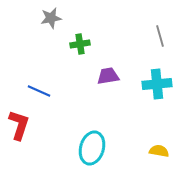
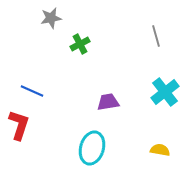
gray line: moved 4 px left
green cross: rotated 18 degrees counterclockwise
purple trapezoid: moved 26 px down
cyan cross: moved 8 px right, 8 px down; rotated 32 degrees counterclockwise
blue line: moved 7 px left
yellow semicircle: moved 1 px right, 1 px up
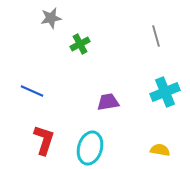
cyan cross: rotated 16 degrees clockwise
red L-shape: moved 25 px right, 15 px down
cyan ellipse: moved 2 px left
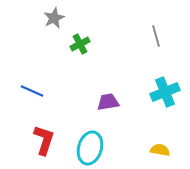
gray star: moved 3 px right; rotated 15 degrees counterclockwise
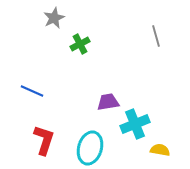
cyan cross: moved 30 px left, 32 px down
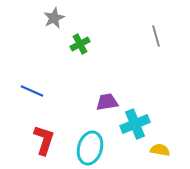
purple trapezoid: moved 1 px left
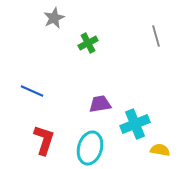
green cross: moved 8 px right, 1 px up
purple trapezoid: moved 7 px left, 2 px down
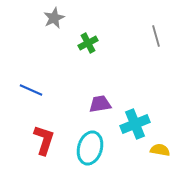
blue line: moved 1 px left, 1 px up
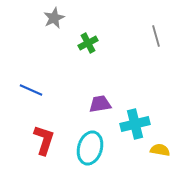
cyan cross: rotated 8 degrees clockwise
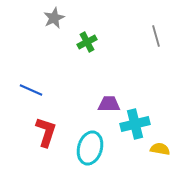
green cross: moved 1 px left, 1 px up
purple trapezoid: moved 9 px right; rotated 10 degrees clockwise
red L-shape: moved 2 px right, 8 px up
yellow semicircle: moved 1 px up
